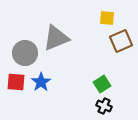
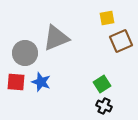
yellow square: rotated 14 degrees counterclockwise
blue star: rotated 18 degrees counterclockwise
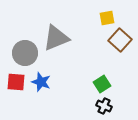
brown square: moved 1 px left, 1 px up; rotated 25 degrees counterclockwise
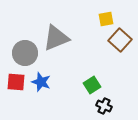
yellow square: moved 1 px left, 1 px down
green square: moved 10 px left, 1 px down
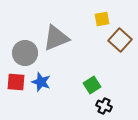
yellow square: moved 4 px left
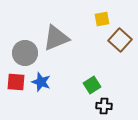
black cross: rotated 21 degrees counterclockwise
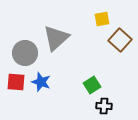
gray triangle: rotated 20 degrees counterclockwise
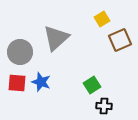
yellow square: rotated 21 degrees counterclockwise
brown square: rotated 25 degrees clockwise
gray circle: moved 5 px left, 1 px up
red square: moved 1 px right, 1 px down
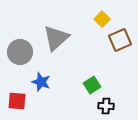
yellow square: rotated 14 degrees counterclockwise
red square: moved 18 px down
black cross: moved 2 px right
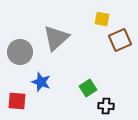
yellow square: rotated 35 degrees counterclockwise
green square: moved 4 px left, 3 px down
